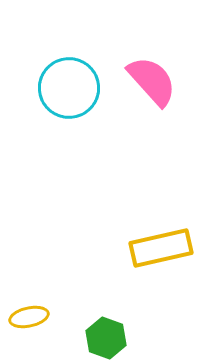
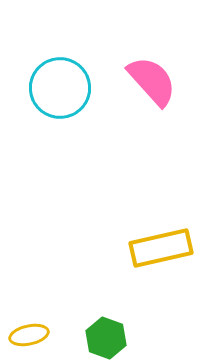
cyan circle: moved 9 px left
yellow ellipse: moved 18 px down
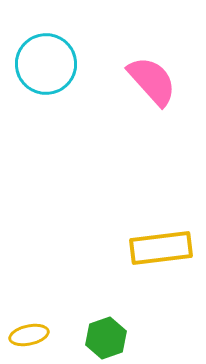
cyan circle: moved 14 px left, 24 px up
yellow rectangle: rotated 6 degrees clockwise
green hexagon: rotated 21 degrees clockwise
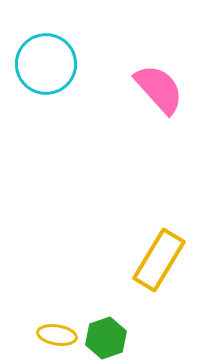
pink semicircle: moved 7 px right, 8 px down
yellow rectangle: moved 2 px left, 12 px down; rotated 52 degrees counterclockwise
yellow ellipse: moved 28 px right; rotated 21 degrees clockwise
